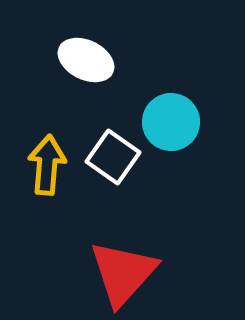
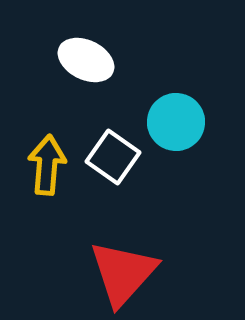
cyan circle: moved 5 px right
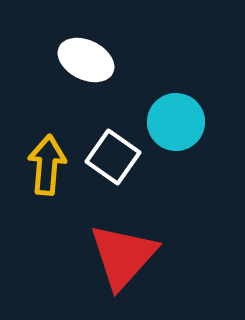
red triangle: moved 17 px up
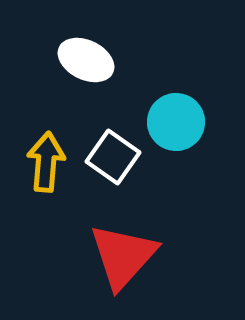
yellow arrow: moved 1 px left, 3 px up
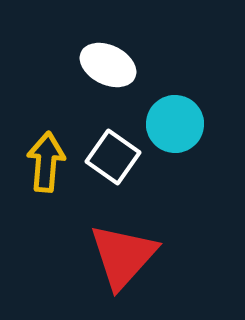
white ellipse: moved 22 px right, 5 px down
cyan circle: moved 1 px left, 2 px down
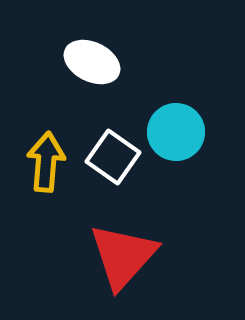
white ellipse: moved 16 px left, 3 px up
cyan circle: moved 1 px right, 8 px down
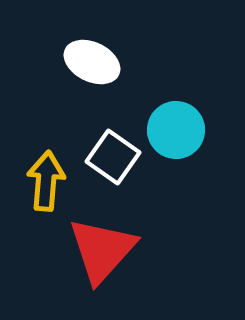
cyan circle: moved 2 px up
yellow arrow: moved 19 px down
red triangle: moved 21 px left, 6 px up
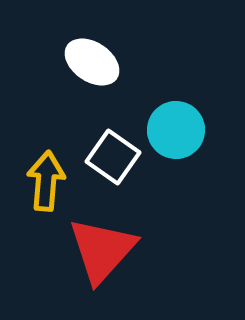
white ellipse: rotated 8 degrees clockwise
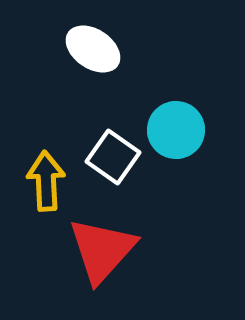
white ellipse: moved 1 px right, 13 px up
yellow arrow: rotated 8 degrees counterclockwise
